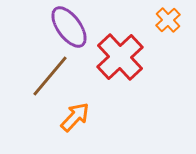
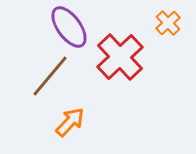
orange cross: moved 3 px down
orange arrow: moved 5 px left, 5 px down
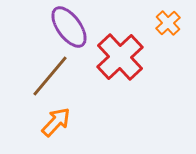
orange arrow: moved 14 px left
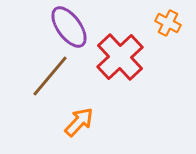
orange cross: rotated 20 degrees counterclockwise
orange arrow: moved 23 px right
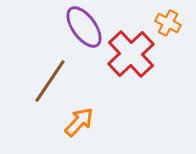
purple ellipse: moved 15 px right
red cross: moved 11 px right, 3 px up
brown line: moved 5 px down; rotated 6 degrees counterclockwise
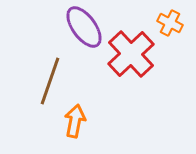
orange cross: moved 2 px right
brown line: rotated 15 degrees counterclockwise
orange arrow: moved 4 px left, 1 px up; rotated 32 degrees counterclockwise
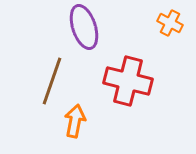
purple ellipse: rotated 18 degrees clockwise
red cross: moved 3 px left, 27 px down; rotated 33 degrees counterclockwise
brown line: moved 2 px right
